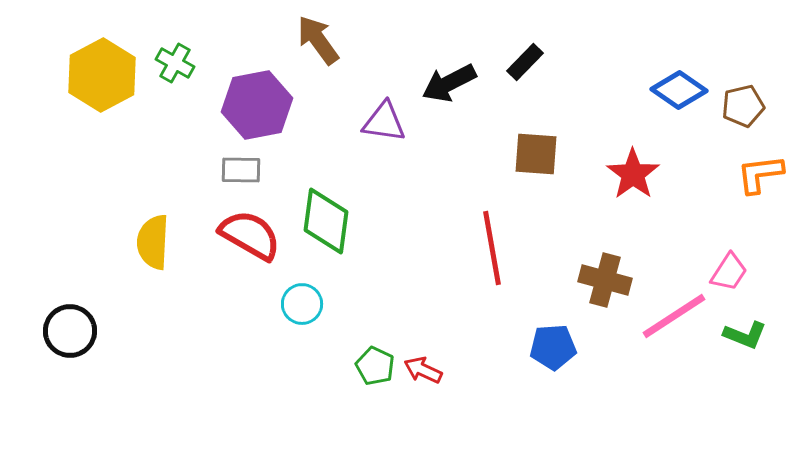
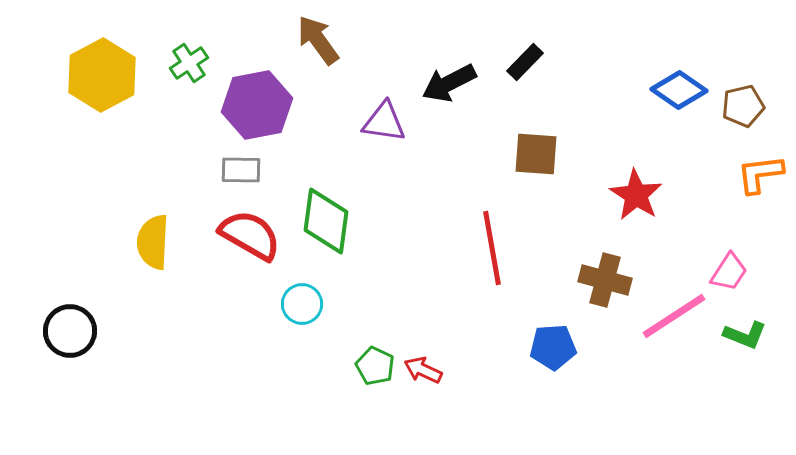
green cross: moved 14 px right; rotated 27 degrees clockwise
red star: moved 3 px right, 21 px down; rotated 4 degrees counterclockwise
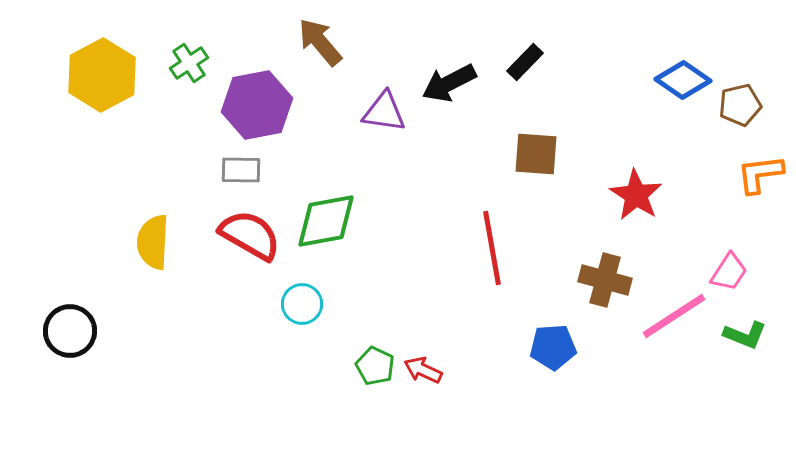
brown arrow: moved 2 px right, 2 px down; rotated 4 degrees counterclockwise
blue diamond: moved 4 px right, 10 px up
brown pentagon: moved 3 px left, 1 px up
purple triangle: moved 10 px up
green diamond: rotated 72 degrees clockwise
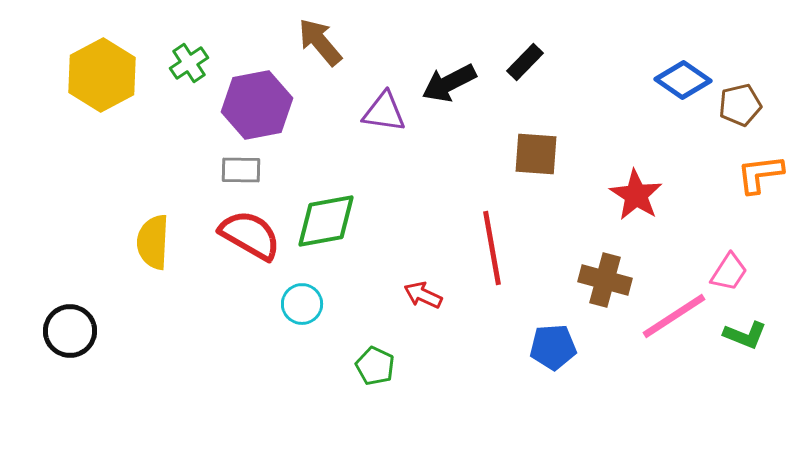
red arrow: moved 75 px up
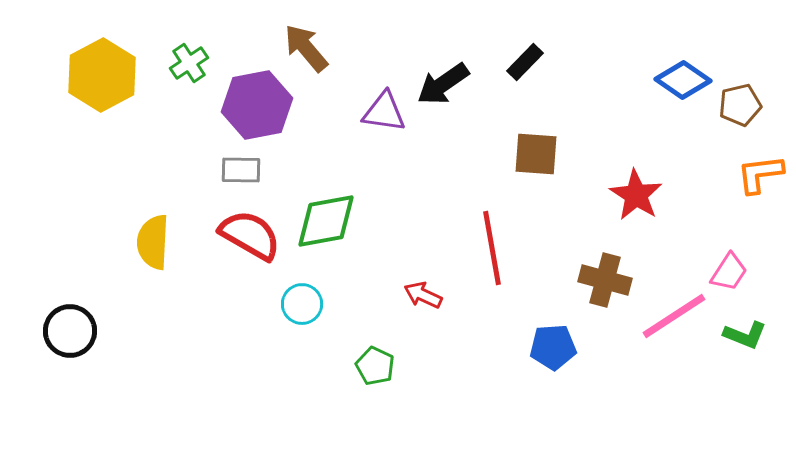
brown arrow: moved 14 px left, 6 px down
black arrow: moved 6 px left, 1 px down; rotated 8 degrees counterclockwise
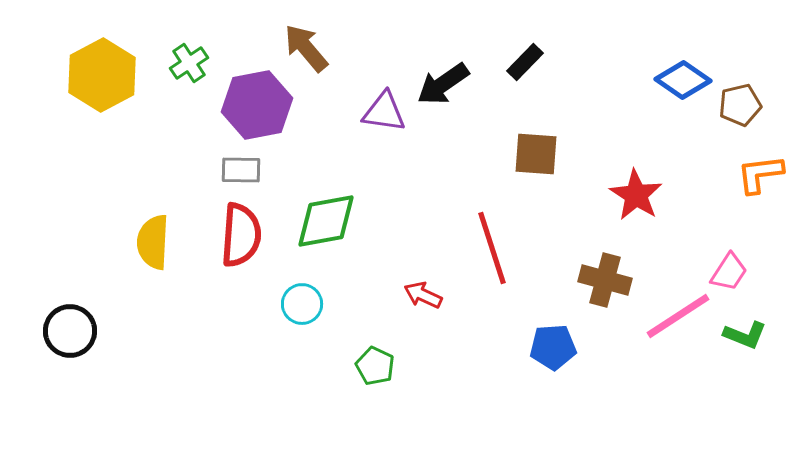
red semicircle: moved 9 px left; rotated 64 degrees clockwise
red line: rotated 8 degrees counterclockwise
pink line: moved 4 px right
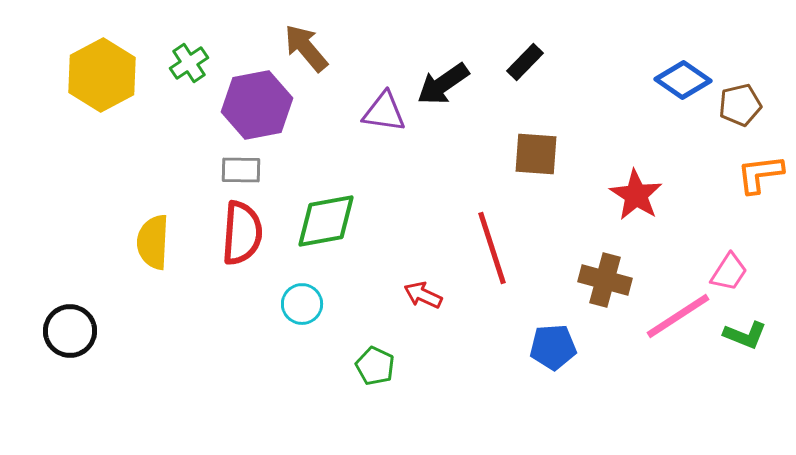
red semicircle: moved 1 px right, 2 px up
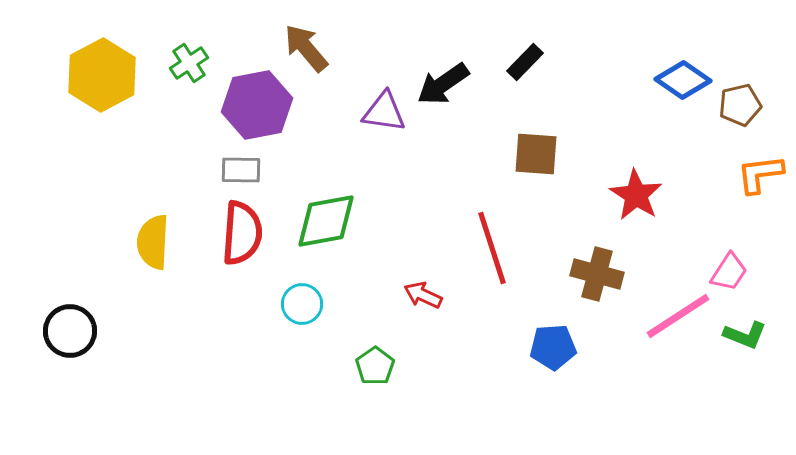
brown cross: moved 8 px left, 6 px up
green pentagon: rotated 12 degrees clockwise
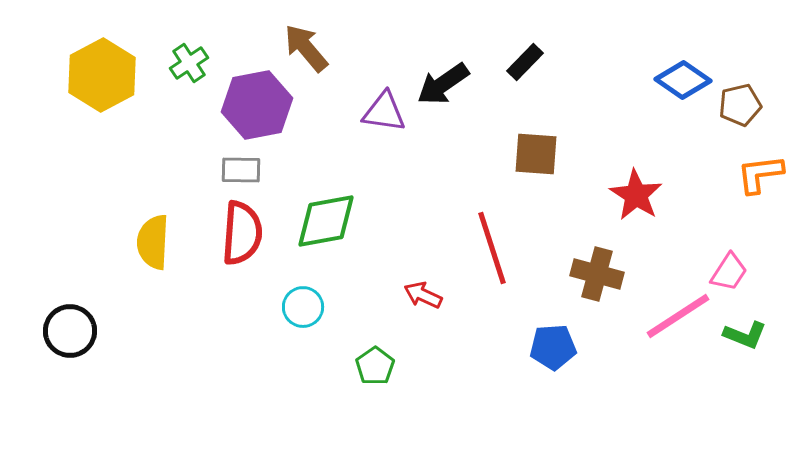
cyan circle: moved 1 px right, 3 px down
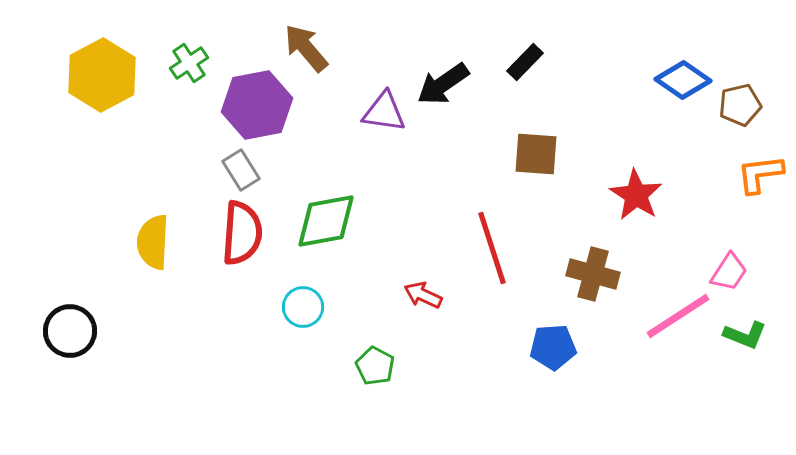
gray rectangle: rotated 57 degrees clockwise
brown cross: moved 4 px left
green pentagon: rotated 9 degrees counterclockwise
